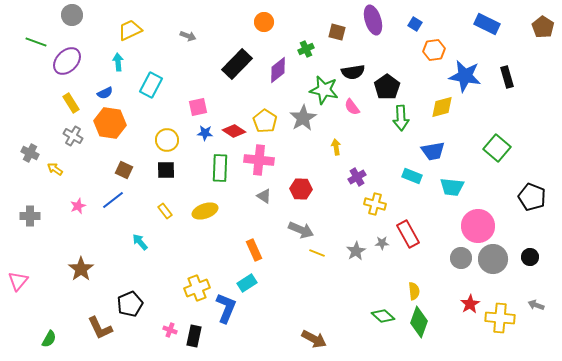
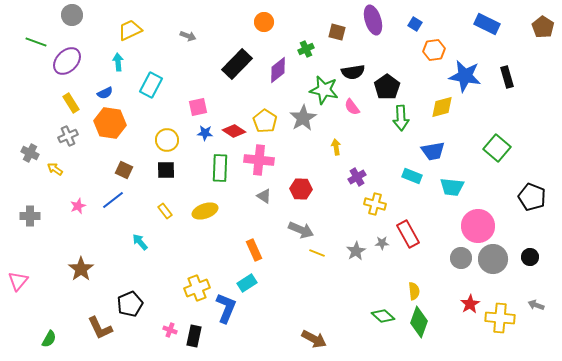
gray cross at (73, 136): moved 5 px left; rotated 36 degrees clockwise
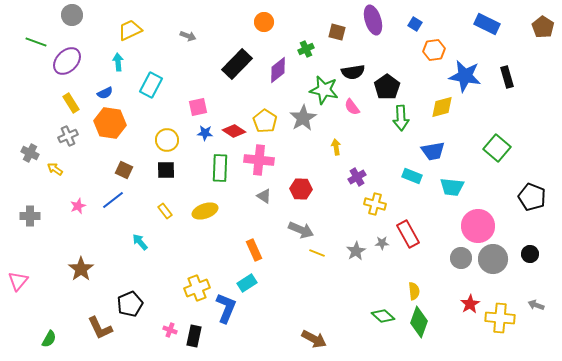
black circle at (530, 257): moved 3 px up
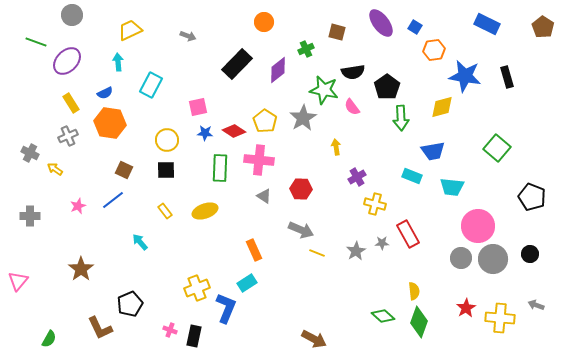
purple ellipse at (373, 20): moved 8 px right, 3 px down; rotated 20 degrees counterclockwise
blue square at (415, 24): moved 3 px down
red star at (470, 304): moved 4 px left, 4 px down
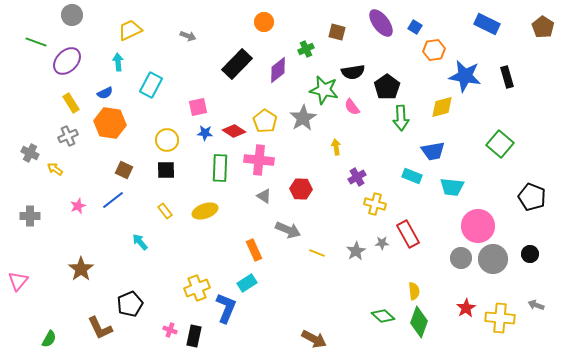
green square at (497, 148): moved 3 px right, 4 px up
gray arrow at (301, 230): moved 13 px left
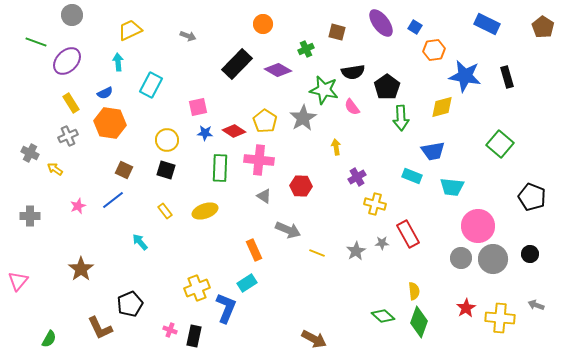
orange circle at (264, 22): moved 1 px left, 2 px down
purple diamond at (278, 70): rotated 68 degrees clockwise
black square at (166, 170): rotated 18 degrees clockwise
red hexagon at (301, 189): moved 3 px up
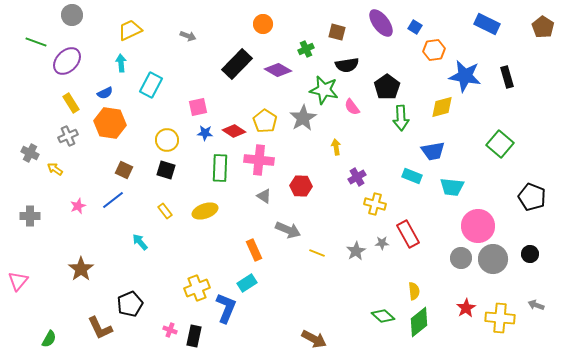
cyan arrow at (118, 62): moved 3 px right, 1 px down
black semicircle at (353, 72): moved 6 px left, 7 px up
green diamond at (419, 322): rotated 32 degrees clockwise
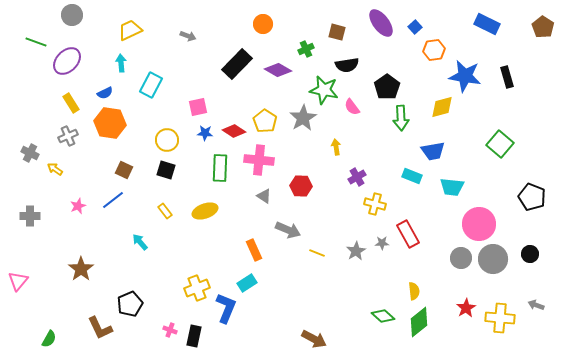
blue square at (415, 27): rotated 16 degrees clockwise
pink circle at (478, 226): moved 1 px right, 2 px up
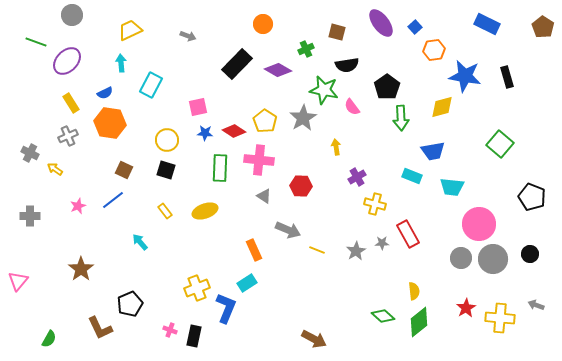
yellow line at (317, 253): moved 3 px up
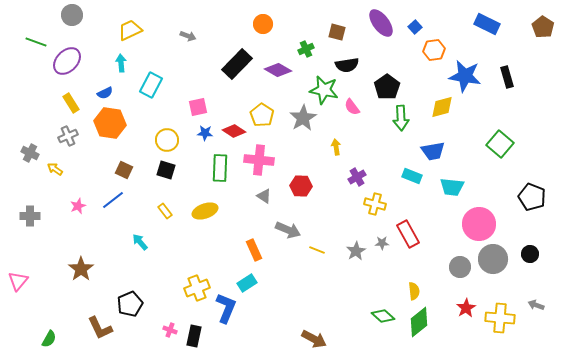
yellow pentagon at (265, 121): moved 3 px left, 6 px up
gray circle at (461, 258): moved 1 px left, 9 px down
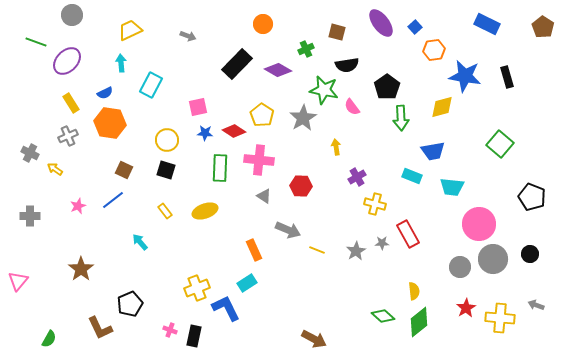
blue L-shape at (226, 308): rotated 48 degrees counterclockwise
